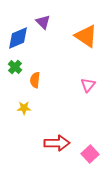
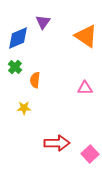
purple triangle: rotated 21 degrees clockwise
pink triangle: moved 3 px left, 3 px down; rotated 49 degrees clockwise
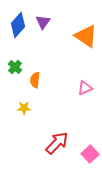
blue diamond: moved 13 px up; rotated 25 degrees counterclockwise
pink triangle: rotated 21 degrees counterclockwise
red arrow: rotated 45 degrees counterclockwise
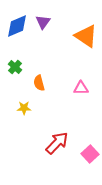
blue diamond: moved 1 px left, 1 px down; rotated 25 degrees clockwise
orange semicircle: moved 4 px right, 3 px down; rotated 21 degrees counterclockwise
pink triangle: moved 4 px left; rotated 21 degrees clockwise
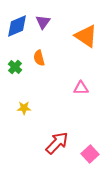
orange semicircle: moved 25 px up
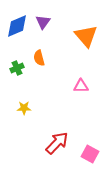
orange triangle: rotated 15 degrees clockwise
green cross: moved 2 px right, 1 px down; rotated 24 degrees clockwise
pink triangle: moved 2 px up
pink square: rotated 18 degrees counterclockwise
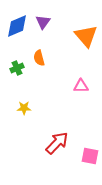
pink square: moved 2 px down; rotated 18 degrees counterclockwise
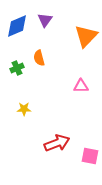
purple triangle: moved 2 px right, 2 px up
orange triangle: rotated 25 degrees clockwise
yellow star: moved 1 px down
red arrow: rotated 25 degrees clockwise
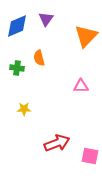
purple triangle: moved 1 px right, 1 px up
green cross: rotated 32 degrees clockwise
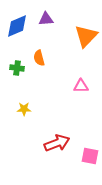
purple triangle: rotated 49 degrees clockwise
